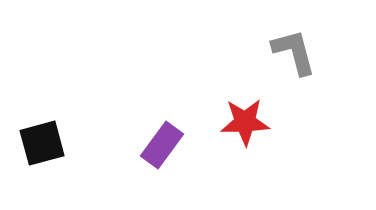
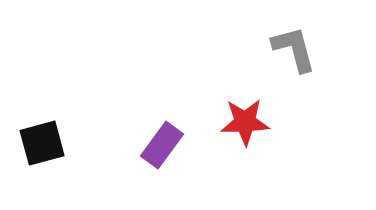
gray L-shape: moved 3 px up
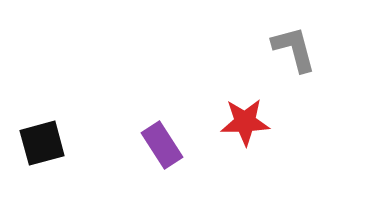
purple rectangle: rotated 69 degrees counterclockwise
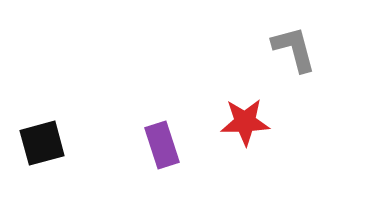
purple rectangle: rotated 15 degrees clockwise
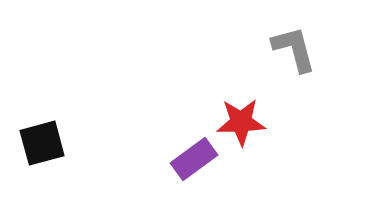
red star: moved 4 px left
purple rectangle: moved 32 px right, 14 px down; rotated 72 degrees clockwise
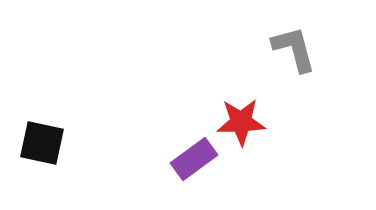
black square: rotated 27 degrees clockwise
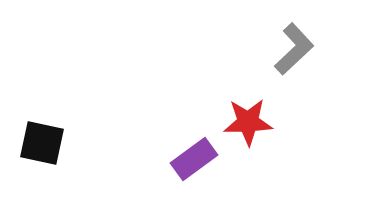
gray L-shape: rotated 62 degrees clockwise
red star: moved 7 px right
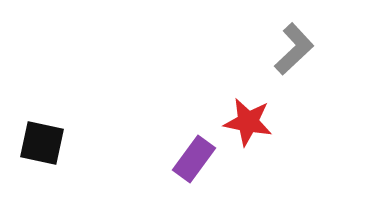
red star: rotated 12 degrees clockwise
purple rectangle: rotated 18 degrees counterclockwise
